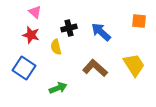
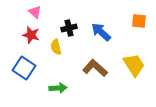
green arrow: rotated 18 degrees clockwise
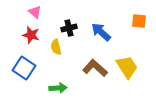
yellow trapezoid: moved 7 px left, 2 px down
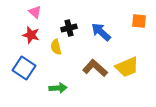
yellow trapezoid: rotated 100 degrees clockwise
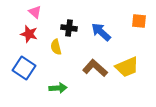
black cross: rotated 21 degrees clockwise
red star: moved 2 px left, 1 px up
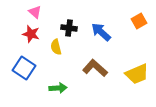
orange square: rotated 35 degrees counterclockwise
red star: moved 2 px right
yellow trapezoid: moved 10 px right, 7 px down
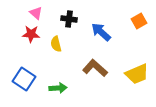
pink triangle: moved 1 px right, 1 px down
black cross: moved 9 px up
red star: rotated 12 degrees counterclockwise
yellow semicircle: moved 3 px up
blue square: moved 11 px down
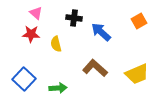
black cross: moved 5 px right, 1 px up
blue square: rotated 10 degrees clockwise
